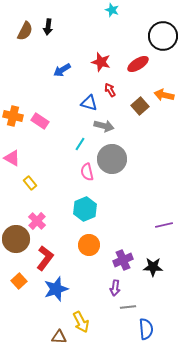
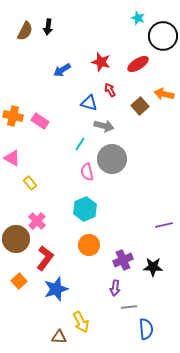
cyan star: moved 26 px right, 8 px down
orange arrow: moved 1 px up
gray line: moved 1 px right
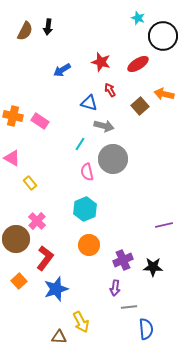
gray circle: moved 1 px right
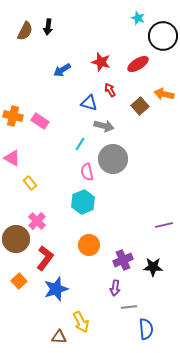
cyan hexagon: moved 2 px left, 7 px up
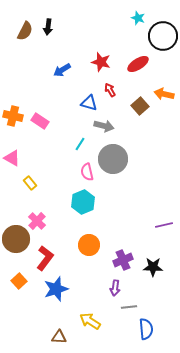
yellow arrow: moved 9 px right, 1 px up; rotated 150 degrees clockwise
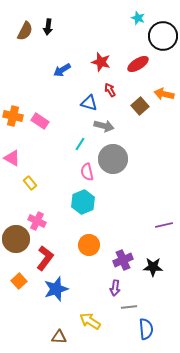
pink cross: rotated 18 degrees counterclockwise
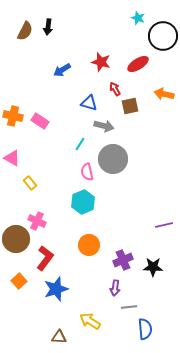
red arrow: moved 5 px right, 1 px up
brown square: moved 10 px left; rotated 30 degrees clockwise
blue semicircle: moved 1 px left
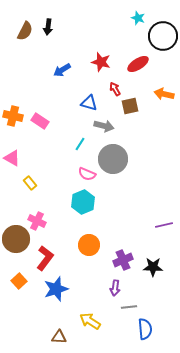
pink semicircle: moved 2 px down; rotated 54 degrees counterclockwise
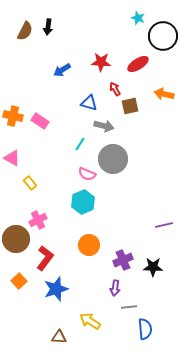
red star: rotated 12 degrees counterclockwise
pink cross: moved 1 px right, 1 px up; rotated 36 degrees clockwise
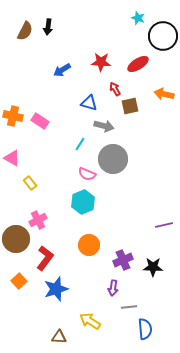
purple arrow: moved 2 px left
